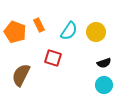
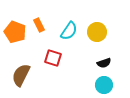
yellow circle: moved 1 px right
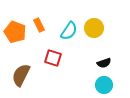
yellow circle: moved 3 px left, 4 px up
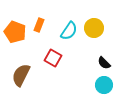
orange rectangle: rotated 48 degrees clockwise
red square: rotated 12 degrees clockwise
black semicircle: rotated 64 degrees clockwise
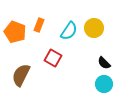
cyan circle: moved 1 px up
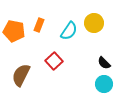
yellow circle: moved 5 px up
orange pentagon: moved 1 px left, 1 px up; rotated 10 degrees counterclockwise
red square: moved 1 px right, 3 px down; rotated 18 degrees clockwise
